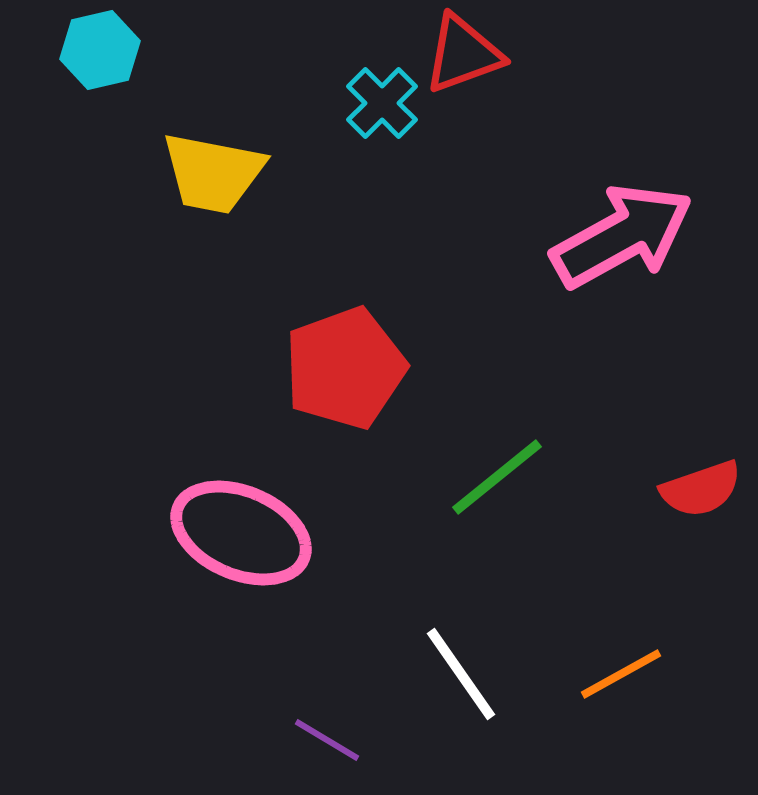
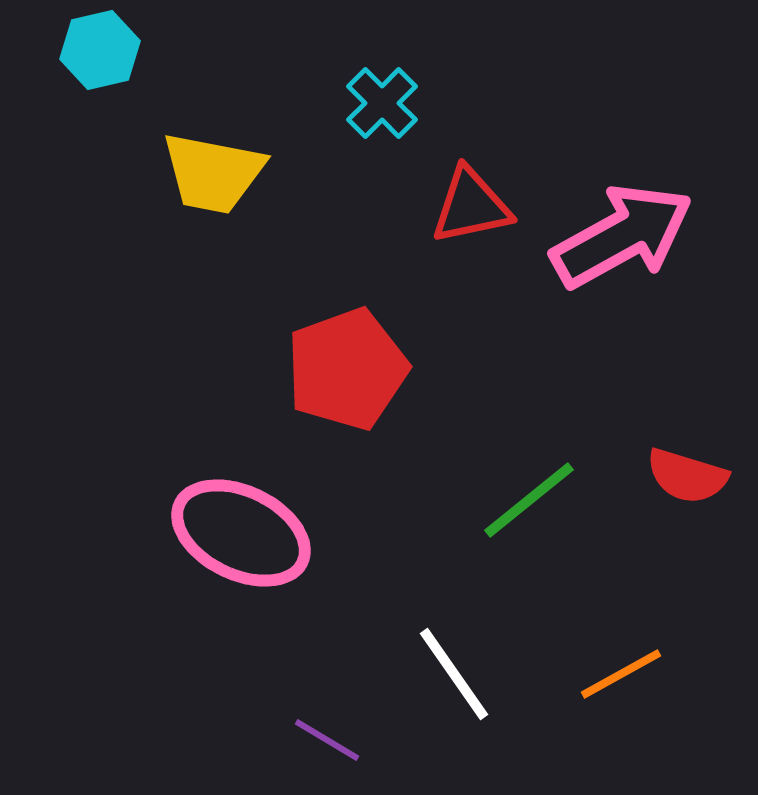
red triangle: moved 8 px right, 152 px down; rotated 8 degrees clockwise
red pentagon: moved 2 px right, 1 px down
green line: moved 32 px right, 23 px down
red semicircle: moved 14 px left, 13 px up; rotated 36 degrees clockwise
pink ellipse: rotated 3 degrees clockwise
white line: moved 7 px left
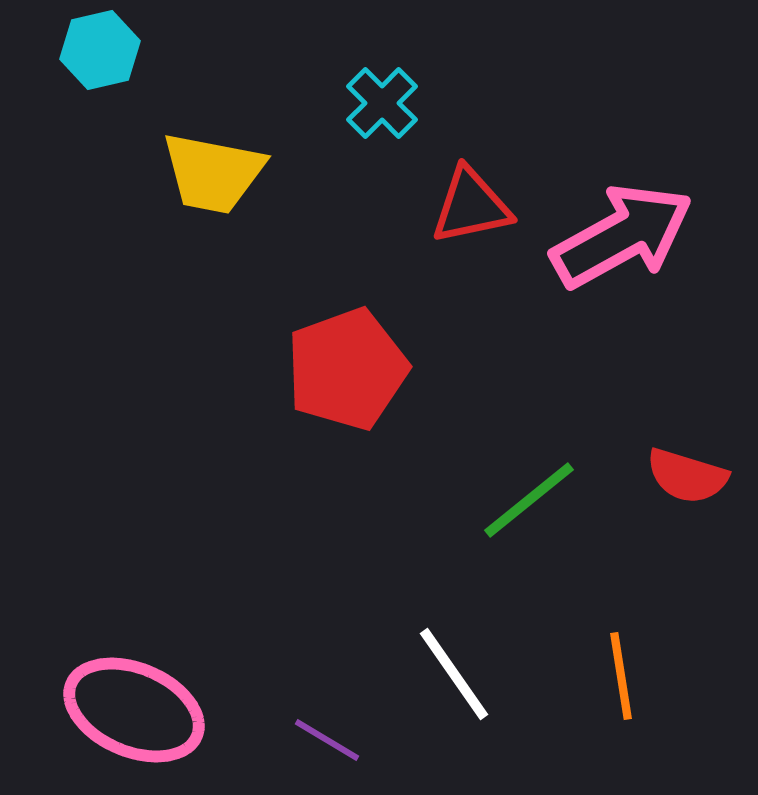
pink ellipse: moved 107 px left, 177 px down; rotated 3 degrees counterclockwise
orange line: moved 2 px down; rotated 70 degrees counterclockwise
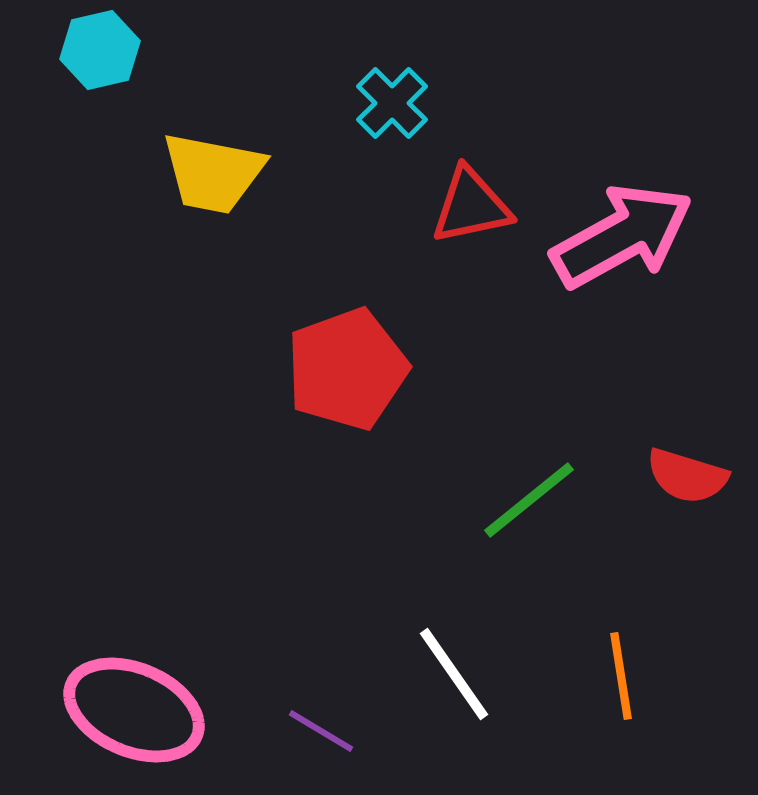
cyan cross: moved 10 px right
purple line: moved 6 px left, 9 px up
